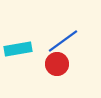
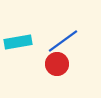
cyan rectangle: moved 7 px up
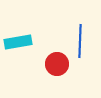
blue line: moved 17 px right; rotated 52 degrees counterclockwise
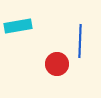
cyan rectangle: moved 16 px up
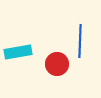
cyan rectangle: moved 26 px down
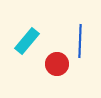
cyan rectangle: moved 9 px right, 11 px up; rotated 40 degrees counterclockwise
